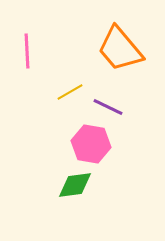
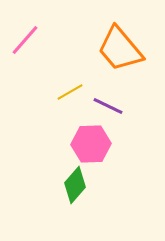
pink line: moved 2 px left, 11 px up; rotated 44 degrees clockwise
purple line: moved 1 px up
pink hexagon: rotated 12 degrees counterclockwise
green diamond: rotated 42 degrees counterclockwise
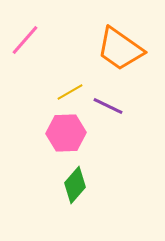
orange trapezoid: rotated 15 degrees counterclockwise
pink hexagon: moved 25 px left, 11 px up
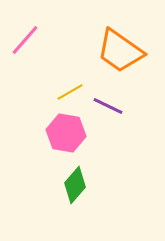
orange trapezoid: moved 2 px down
pink hexagon: rotated 12 degrees clockwise
